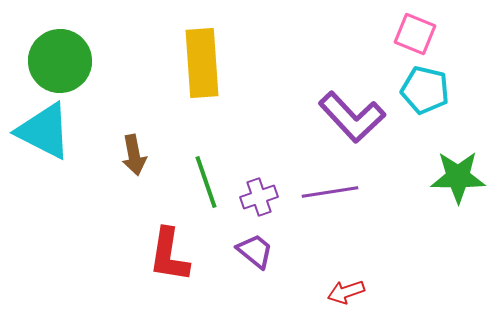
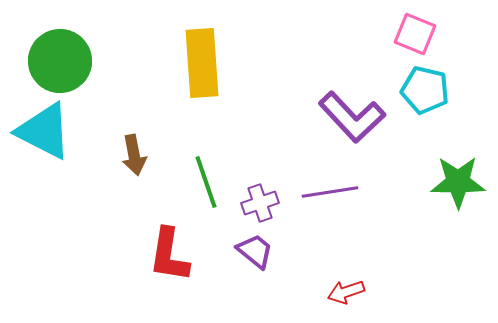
green star: moved 5 px down
purple cross: moved 1 px right, 6 px down
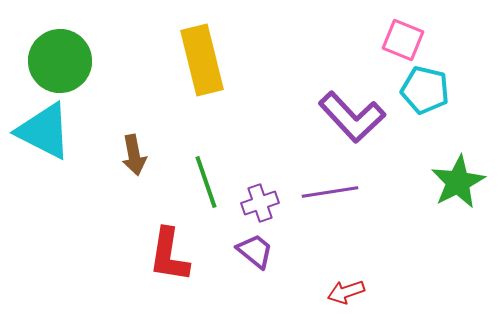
pink square: moved 12 px left, 6 px down
yellow rectangle: moved 3 px up; rotated 10 degrees counterclockwise
green star: rotated 28 degrees counterclockwise
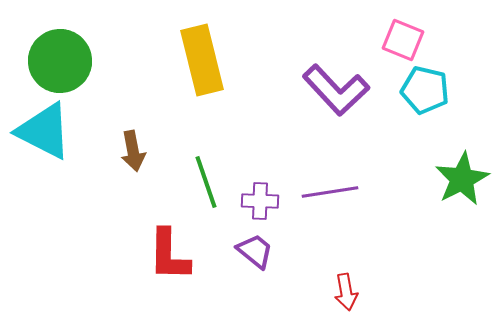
purple L-shape: moved 16 px left, 27 px up
brown arrow: moved 1 px left, 4 px up
green star: moved 4 px right, 3 px up
purple cross: moved 2 px up; rotated 21 degrees clockwise
red L-shape: rotated 8 degrees counterclockwise
red arrow: rotated 81 degrees counterclockwise
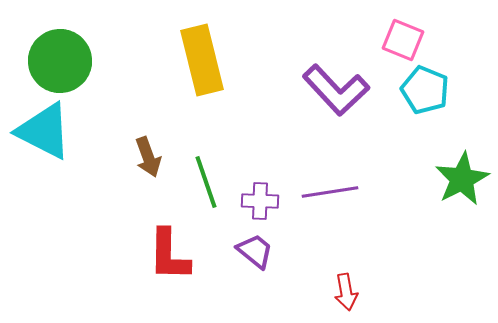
cyan pentagon: rotated 9 degrees clockwise
brown arrow: moved 15 px right, 6 px down; rotated 9 degrees counterclockwise
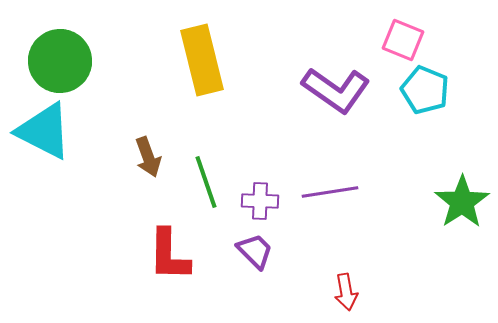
purple L-shape: rotated 12 degrees counterclockwise
green star: moved 23 px down; rotated 6 degrees counterclockwise
purple trapezoid: rotated 6 degrees clockwise
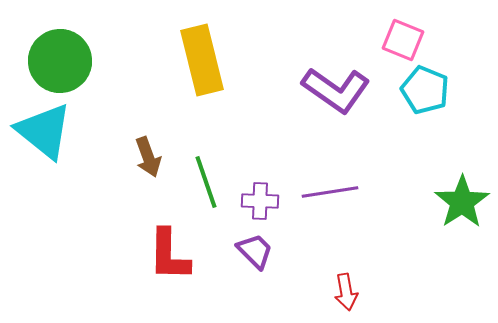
cyan triangle: rotated 12 degrees clockwise
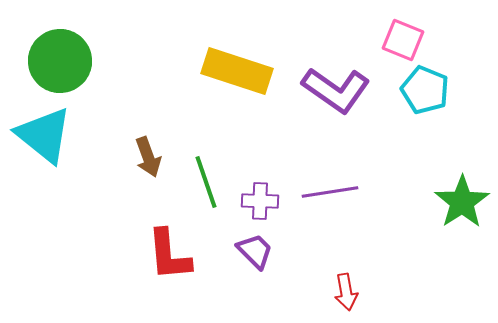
yellow rectangle: moved 35 px right, 11 px down; rotated 58 degrees counterclockwise
cyan triangle: moved 4 px down
red L-shape: rotated 6 degrees counterclockwise
